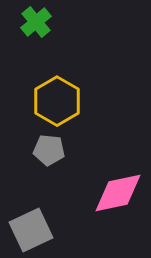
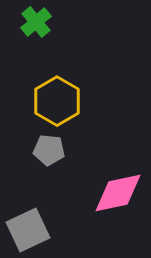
gray square: moved 3 px left
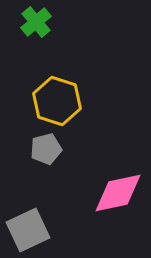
yellow hexagon: rotated 12 degrees counterclockwise
gray pentagon: moved 3 px left, 1 px up; rotated 20 degrees counterclockwise
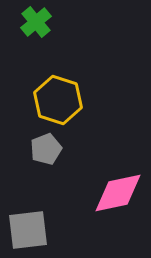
yellow hexagon: moved 1 px right, 1 px up
gray pentagon: rotated 8 degrees counterclockwise
gray square: rotated 18 degrees clockwise
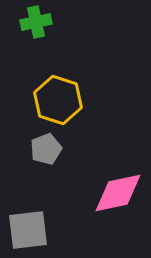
green cross: rotated 28 degrees clockwise
